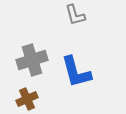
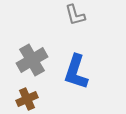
gray cross: rotated 12 degrees counterclockwise
blue L-shape: rotated 33 degrees clockwise
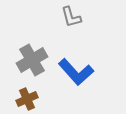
gray L-shape: moved 4 px left, 2 px down
blue L-shape: rotated 60 degrees counterclockwise
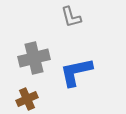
gray cross: moved 2 px right, 2 px up; rotated 16 degrees clockwise
blue L-shape: rotated 120 degrees clockwise
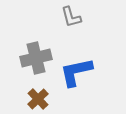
gray cross: moved 2 px right
brown cross: moved 11 px right; rotated 20 degrees counterclockwise
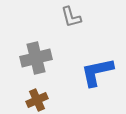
blue L-shape: moved 21 px right
brown cross: moved 1 px left, 1 px down; rotated 20 degrees clockwise
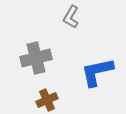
gray L-shape: rotated 45 degrees clockwise
brown cross: moved 10 px right
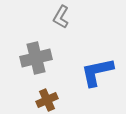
gray L-shape: moved 10 px left
